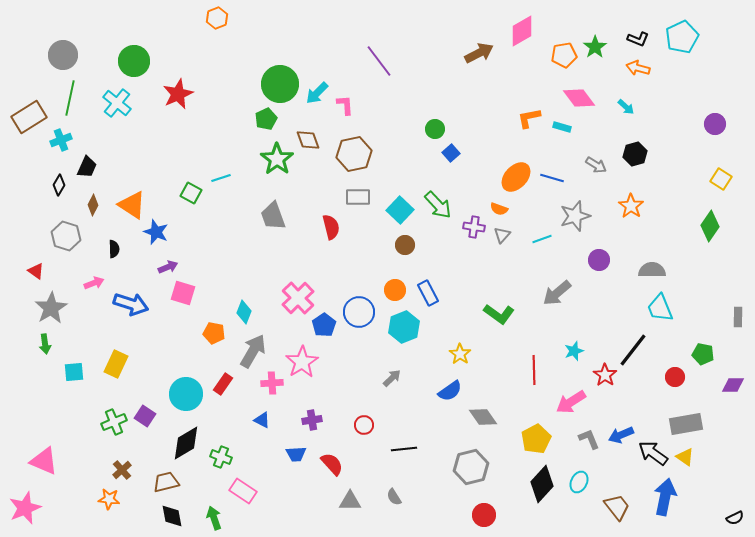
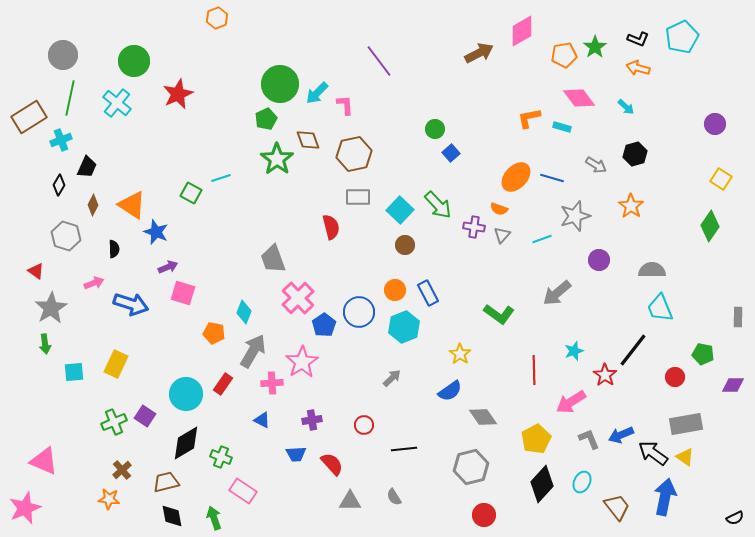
gray trapezoid at (273, 216): moved 43 px down
cyan ellipse at (579, 482): moved 3 px right
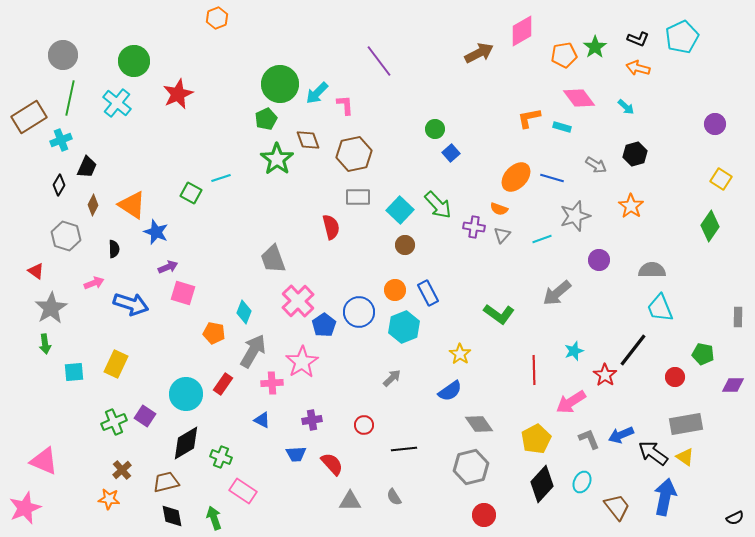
pink cross at (298, 298): moved 3 px down
gray diamond at (483, 417): moved 4 px left, 7 px down
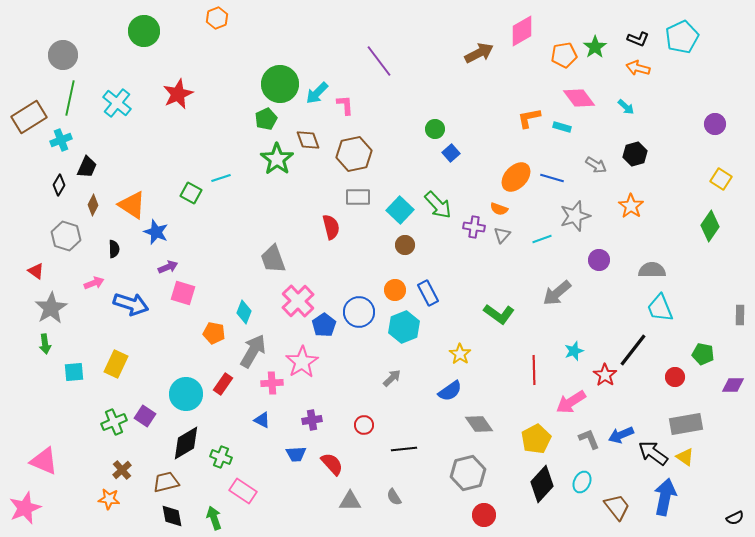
green circle at (134, 61): moved 10 px right, 30 px up
gray rectangle at (738, 317): moved 2 px right, 2 px up
gray hexagon at (471, 467): moved 3 px left, 6 px down
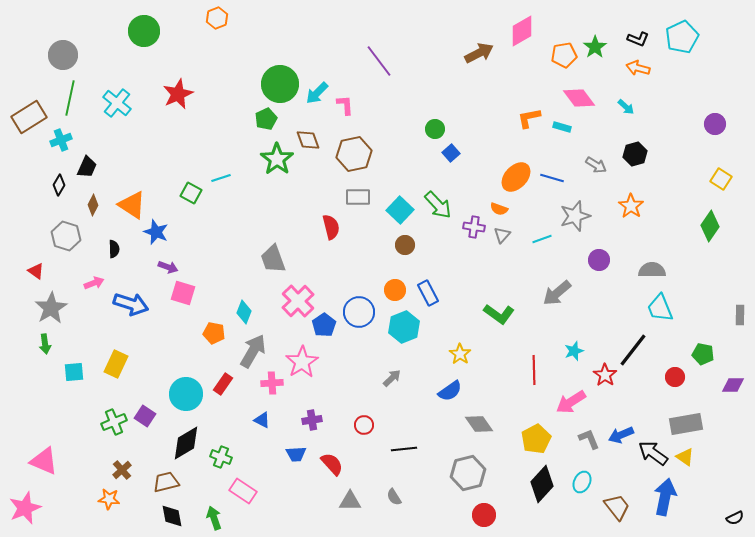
purple arrow at (168, 267): rotated 42 degrees clockwise
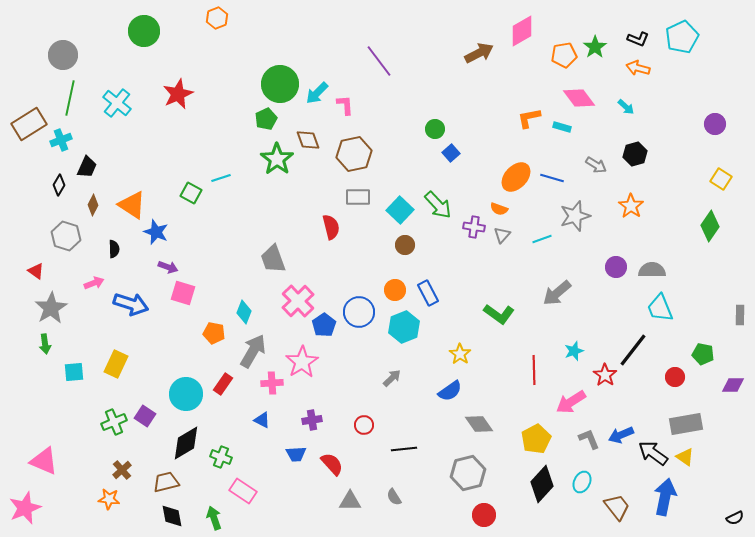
brown rectangle at (29, 117): moved 7 px down
purple circle at (599, 260): moved 17 px right, 7 px down
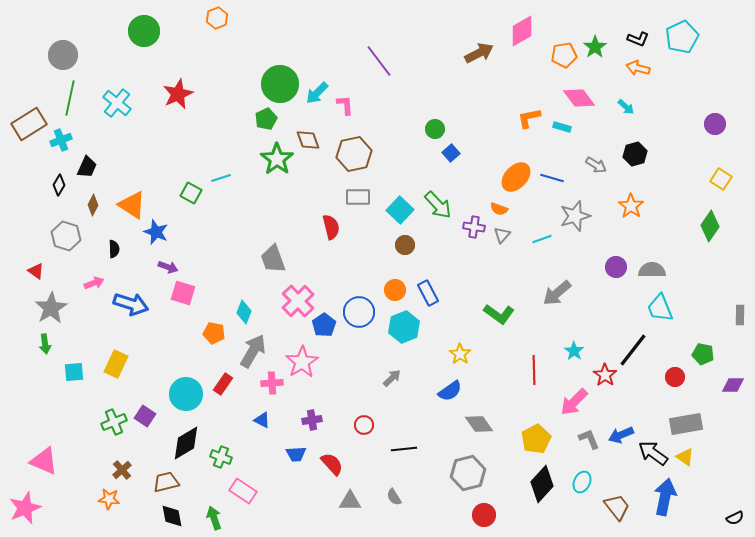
cyan star at (574, 351): rotated 18 degrees counterclockwise
pink arrow at (571, 402): moved 3 px right; rotated 12 degrees counterclockwise
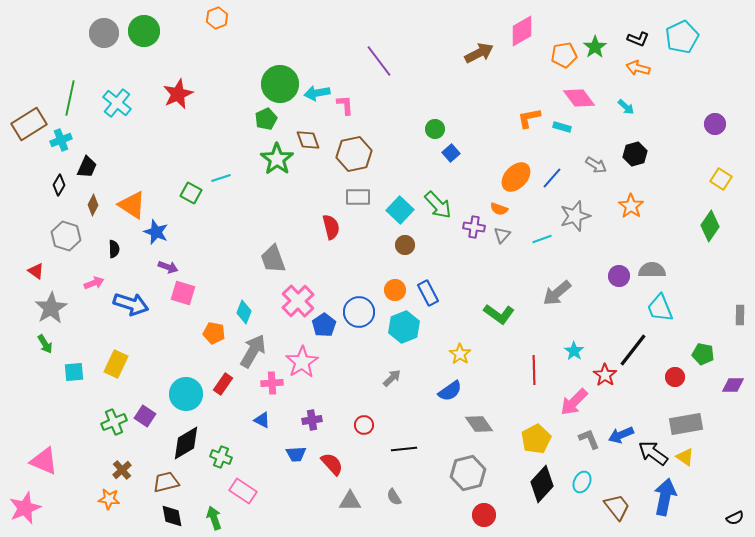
gray circle at (63, 55): moved 41 px right, 22 px up
cyan arrow at (317, 93): rotated 35 degrees clockwise
blue line at (552, 178): rotated 65 degrees counterclockwise
purple circle at (616, 267): moved 3 px right, 9 px down
green arrow at (45, 344): rotated 24 degrees counterclockwise
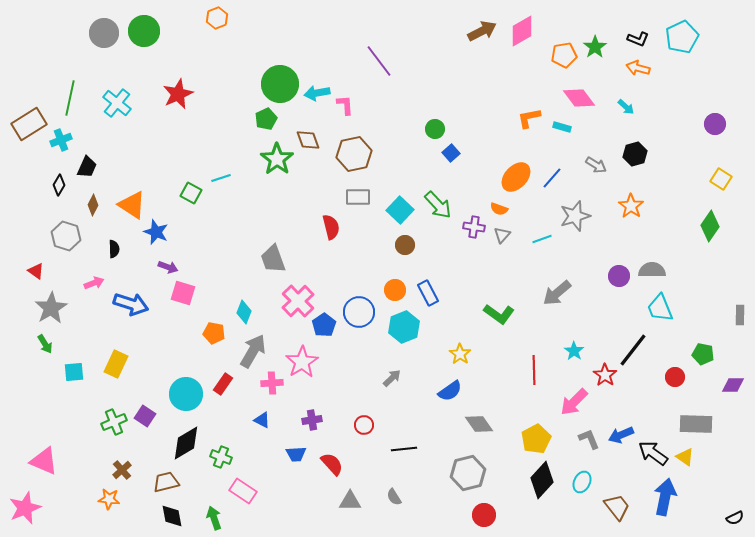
brown arrow at (479, 53): moved 3 px right, 22 px up
gray rectangle at (686, 424): moved 10 px right; rotated 12 degrees clockwise
black diamond at (542, 484): moved 4 px up
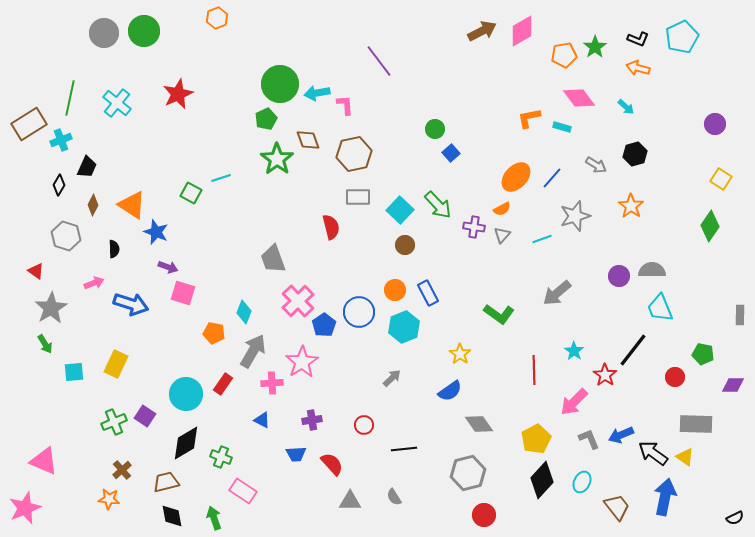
orange semicircle at (499, 209): moved 3 px right; rotated 48 degrees counterclockwise
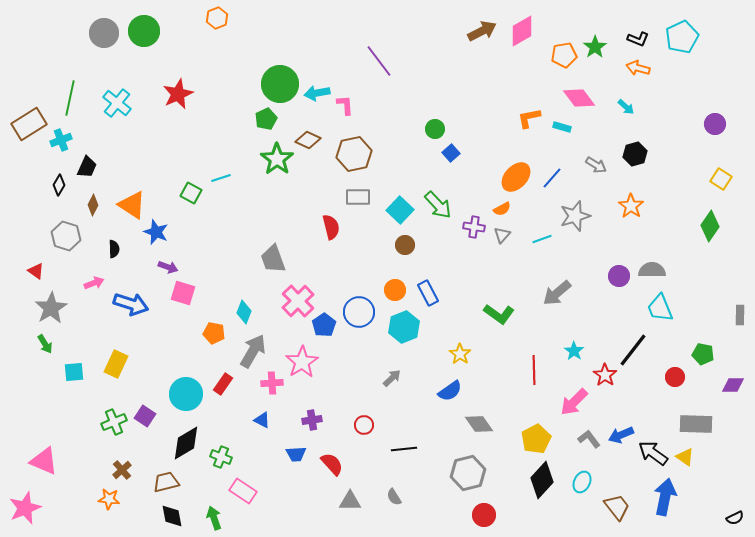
brown diamond at (308, 140): rotated 45 degrees counterclockwise
gray L-shape at (589, 439): rotated 15 degrees counterclockwise
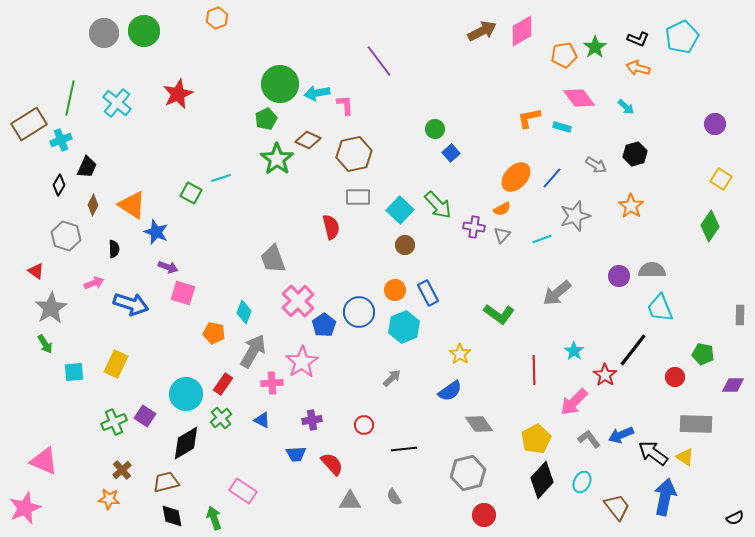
green cross at (221, 457): moved 39 px up; rotated 30 degrees clockwise
